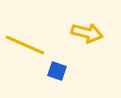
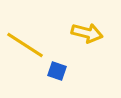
yellow line: rotated 9 degrees clockwise
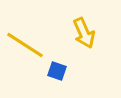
yellow arrow: moved 3 px left; rotated 52 degrees clockwise
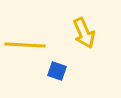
yellow line: rotated 30 degrees counterclockwise
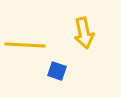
yellow arrow: rotated 12 degrees clockwise
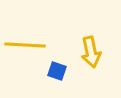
yellow arrow: moved 7 px right, 19 px down
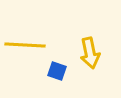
yellow arrow: moved 1 px left, 1 px down
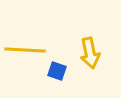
yellow line: moved 5 px down
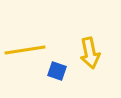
yellow line: rotated 12 degrees counterclockwise
